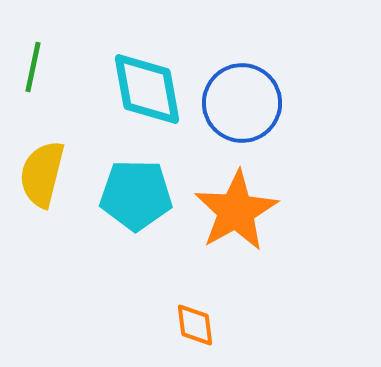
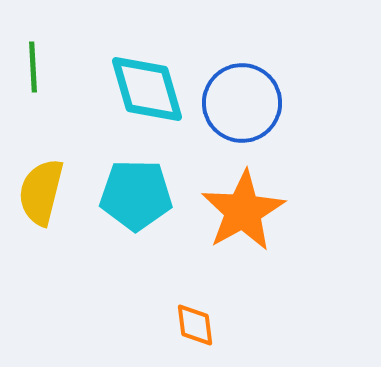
green line: rotated 15 degrees counterclockwise
cyan diamond: rotated 6 degrees counterclockwise
yellow semicircle: moved 1 px left, 18 px down
orange star: moved 7 px right
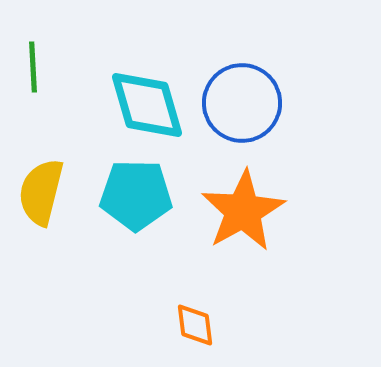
cyan diamond: moved 16 px down
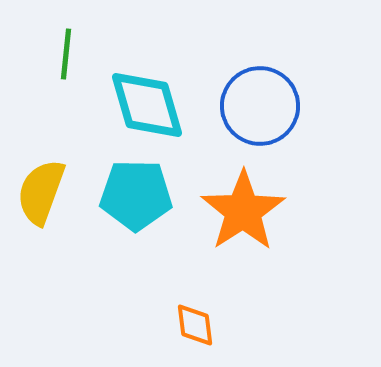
green line: moved 33 px right, 13 px up; rotated 9 degrees clockwise
blue circle: moved 18 px right, 3 px down
yellow semicircle: rotated 6 degrees clockwise
orange star: rotated 4 degrees counterclockwise
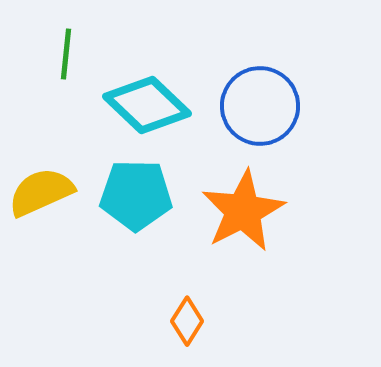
cyan diamond: rotated 30 degrees counterclockwise
yellow semicircle: rotated 46 degrees clockwise
orange star: rotated 6 degrees clockwise
orange diamond: moved 8 px left, 4 px up; rotated 39 degrees clockwise
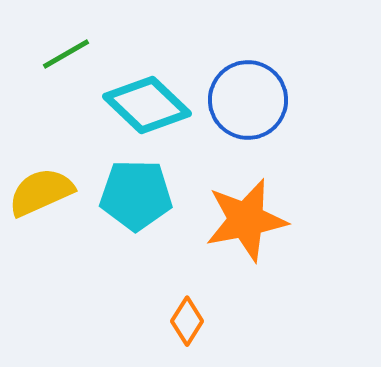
green line: rotated 54 degrees clockwise
blue circle: moved 12 px left, 6 px up
orange star: moved 3 px right, 9 px down; rotated 16 degrees clockwise
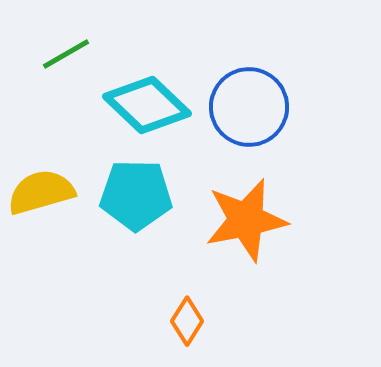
blue circle: moved 1 px right, 7 px down
yellow semicircle: rotated 8 degrees clockwise
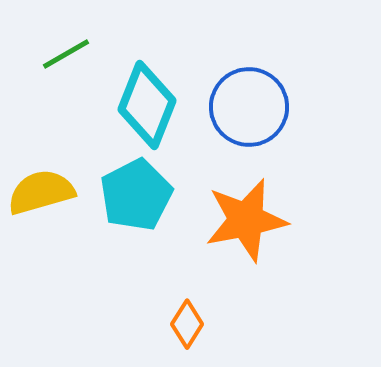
cyan diamond: rotated 68 degrees clockwise
cyan pentagon: rotated 28 degrees counterclockwise
orange diamond: moved 3 px down
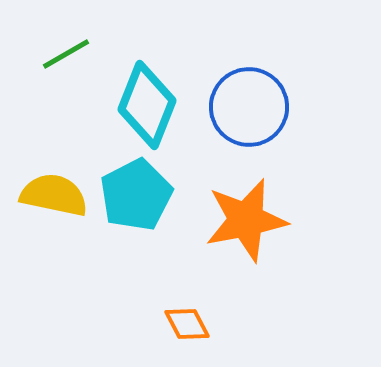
yellow semicircle: moved 13 px right, 3 px down; rotated 28 degrees clockwise
orange diamond: rotated 60 degrees counterclockwise
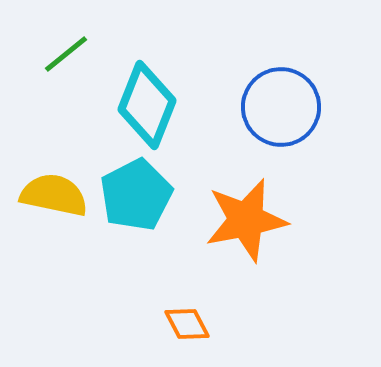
green line: rotated 9 degrees counterclockwise
blue circle: moved 32 px right
